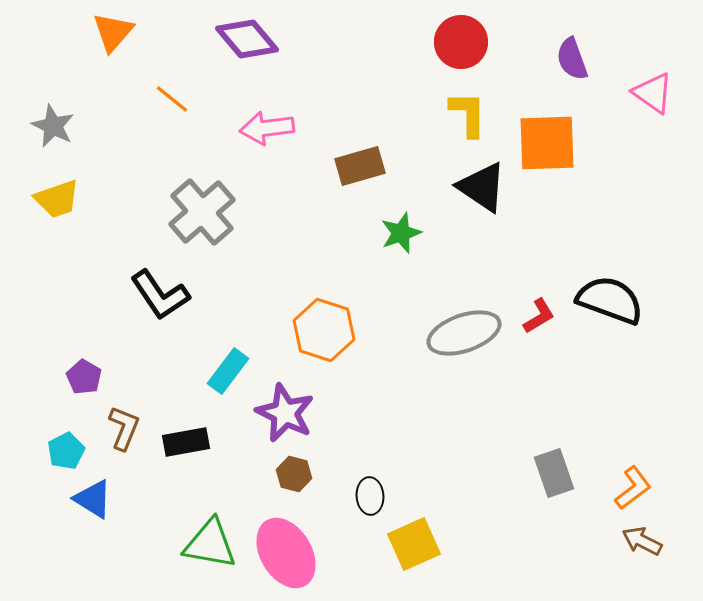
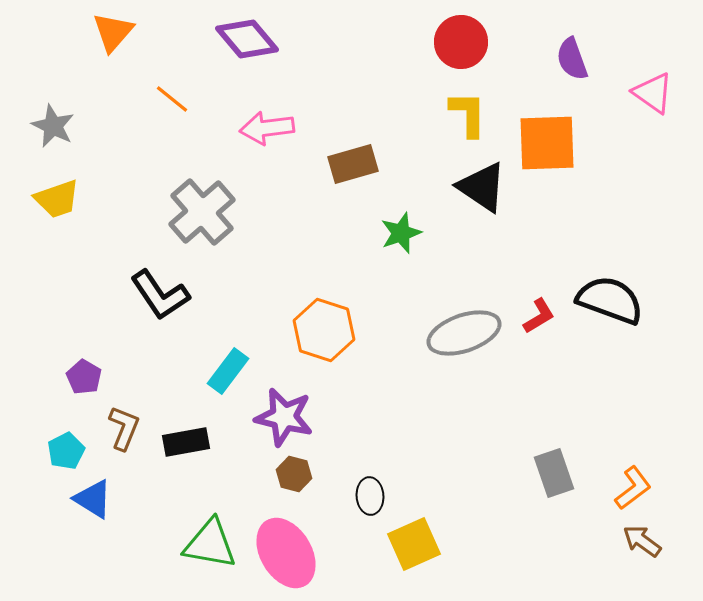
brown rectangle: moved 7 px left, 2 px up
purple star: moved 1 px left, 4 px down; rotated 12 degrees counterclockwise
brown arrow: rotated 9 degrees clockwise
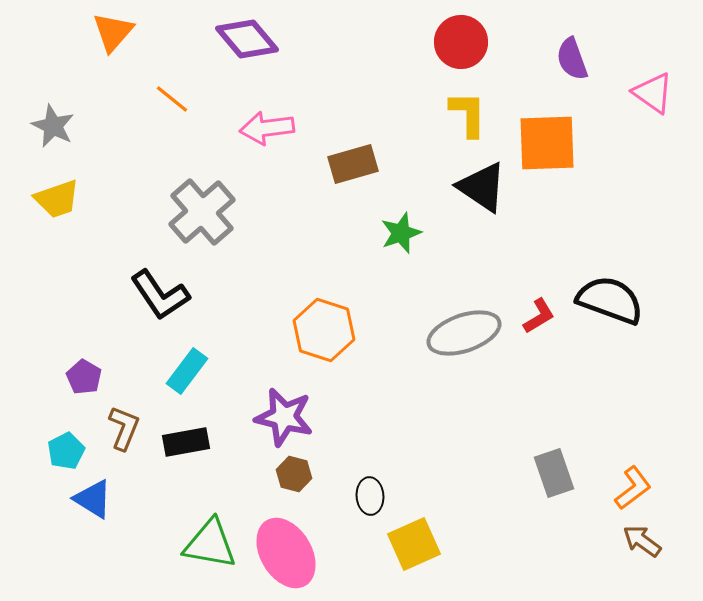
cyan rectangle: moved 41 px left
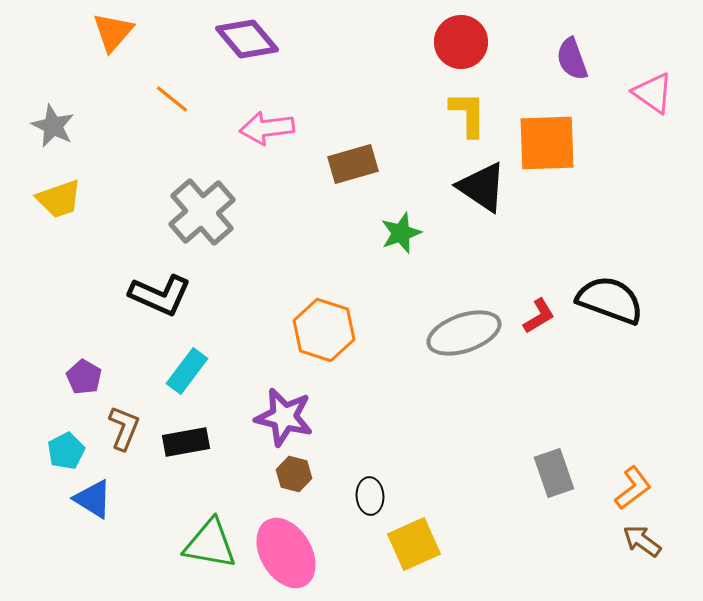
yellow trapezoid: moved 2 px right
black L-shape: rotated 32 degrees counterclockwise
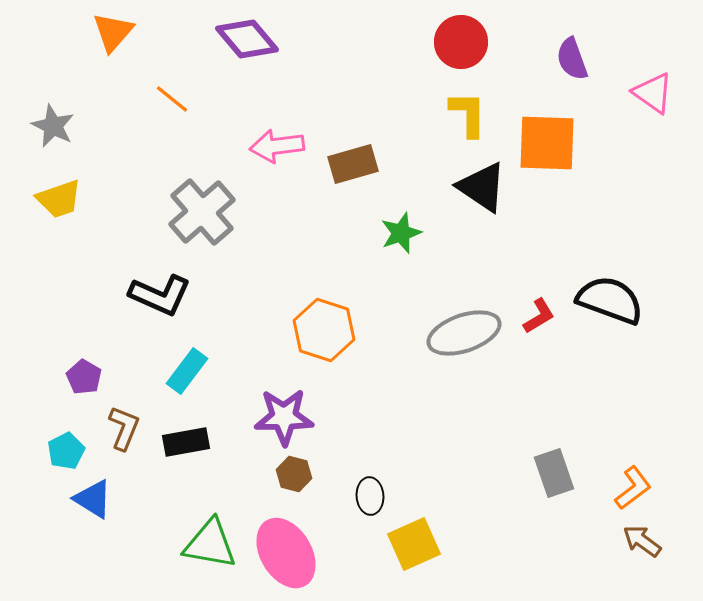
pink arrow: moved 10 px right, 18 px down
orange square: rotated 4 degrees clockwise
purple star: rotated 14 degrees counterclockwise
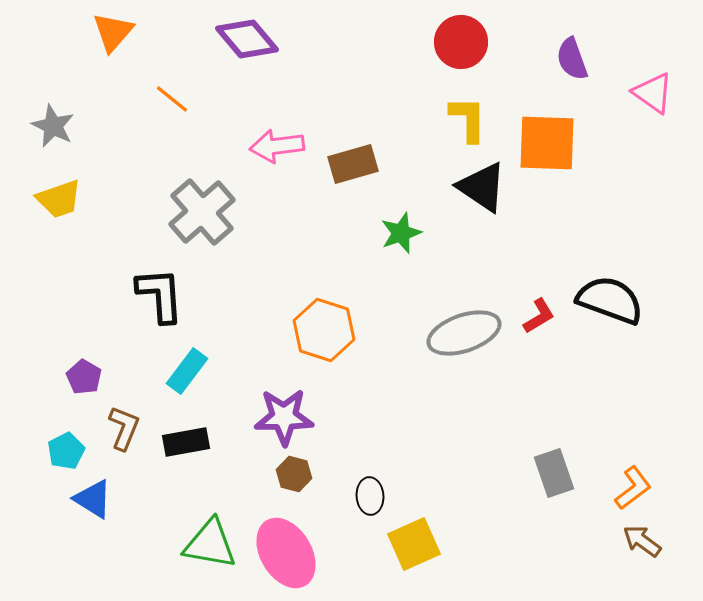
yellow L-shape: moved 5 px down
black L-shape: rotated 118 degrees counterclockwise
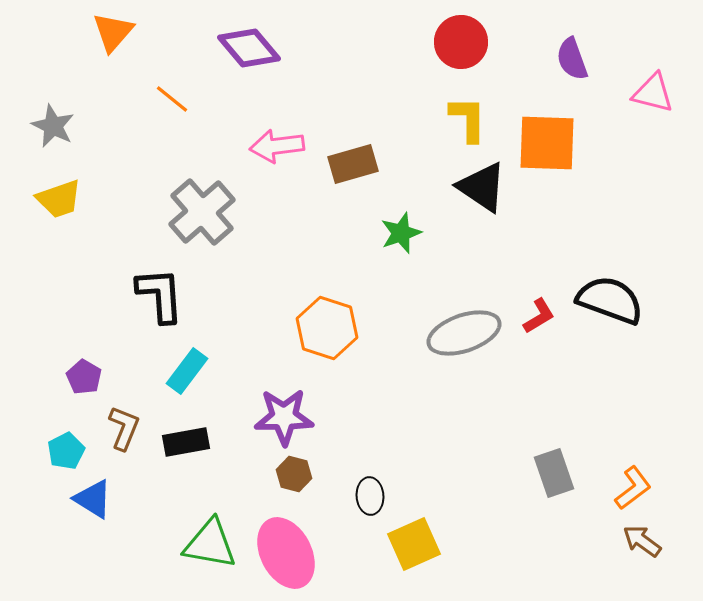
purple diamond: moved 2 px right, 9 px down
pink triangle: rotated 21 degrees counterclockwise
orange hexagon: moved 3 px right, 2 px up
pink ellipse: rotated 4 degrees clockwise
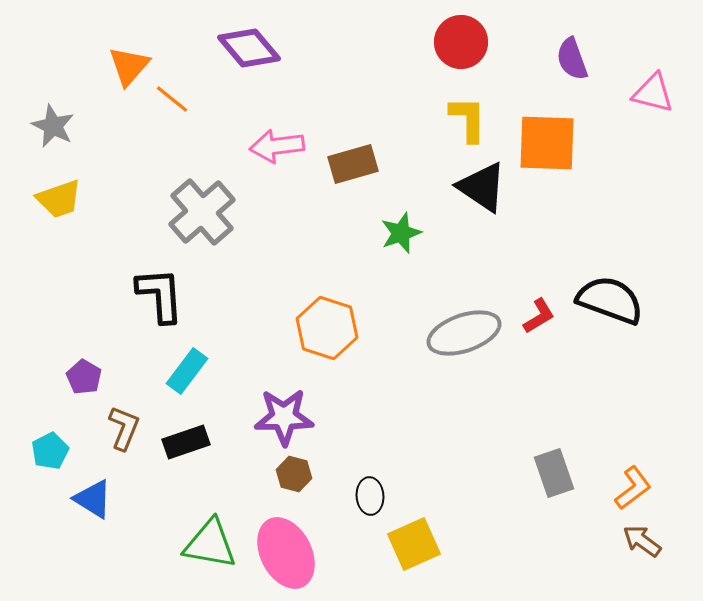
orange triangle: moved 16 px right, 34 px down
black rectangle: rotated 9 degrees counterclockwise
cyan pentagon: moved 16 px left
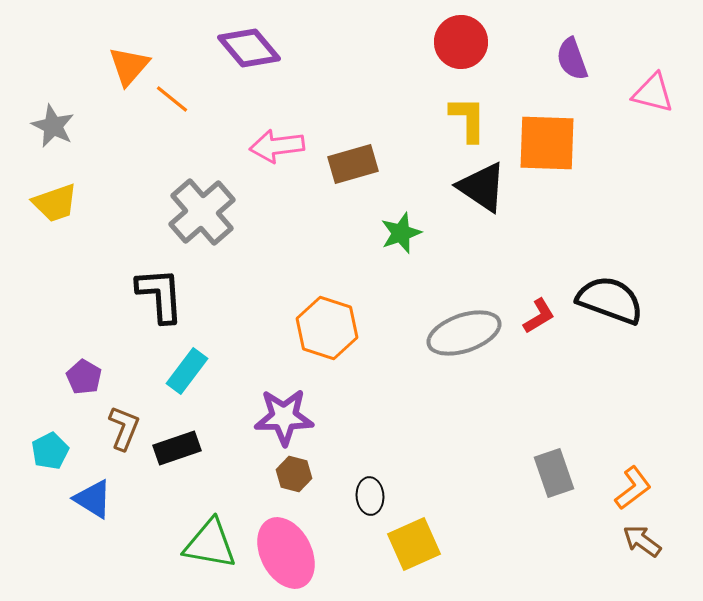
yellow trapezoid: moved 4 px left, 4 px down
black rectangle: moved 9 px left, 6 px down
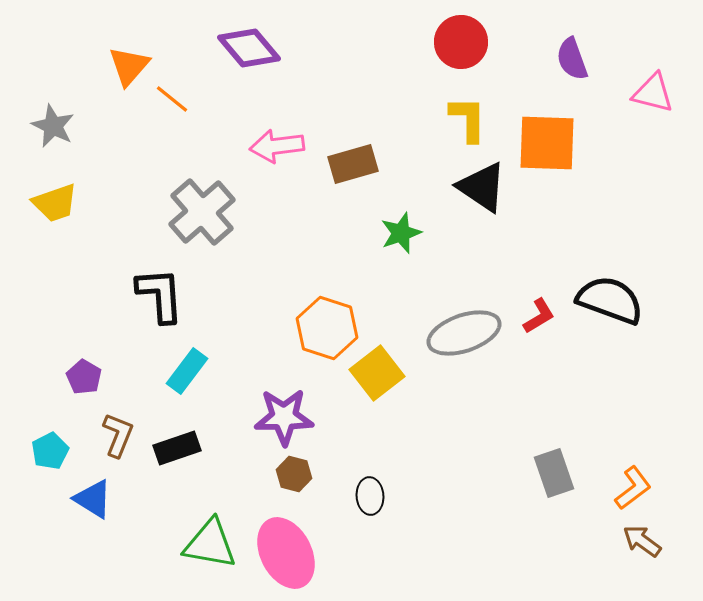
brown L-shape: moved 6 px left, 7 px down
yellow square: moved 37 px left, 171 px up; rotated 14 degrees counterclockwise
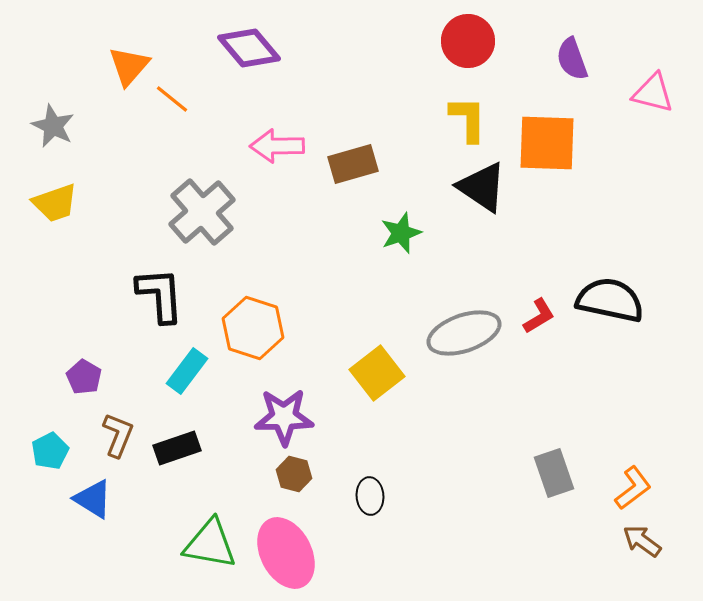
red circle: moved 7 px right, 1 px up
pink arrow: rotated 6 degrees clockwise
black semicircle: rotated 8 degrees counterclockwise
orange hexagon: moved 74 px left
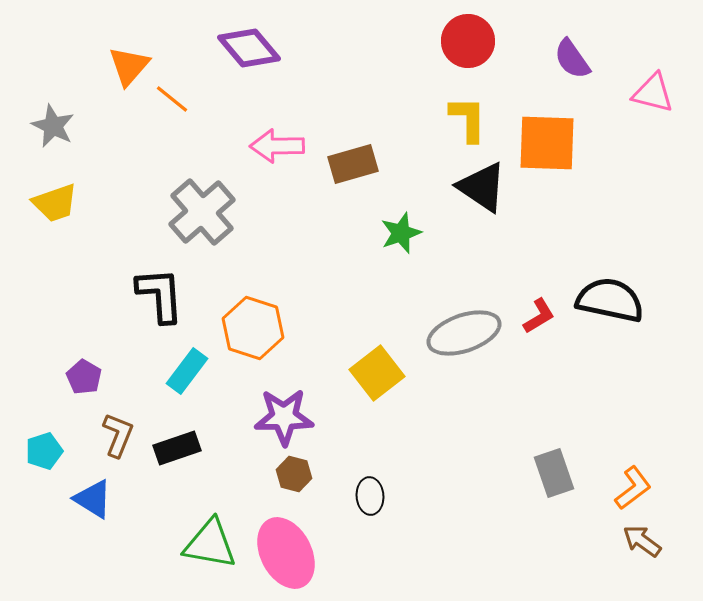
purple semicircle: rotated 15 degrees counterclockwise
cyan pentagon: moved 6 px left; rotated 9 degrees clockwise
